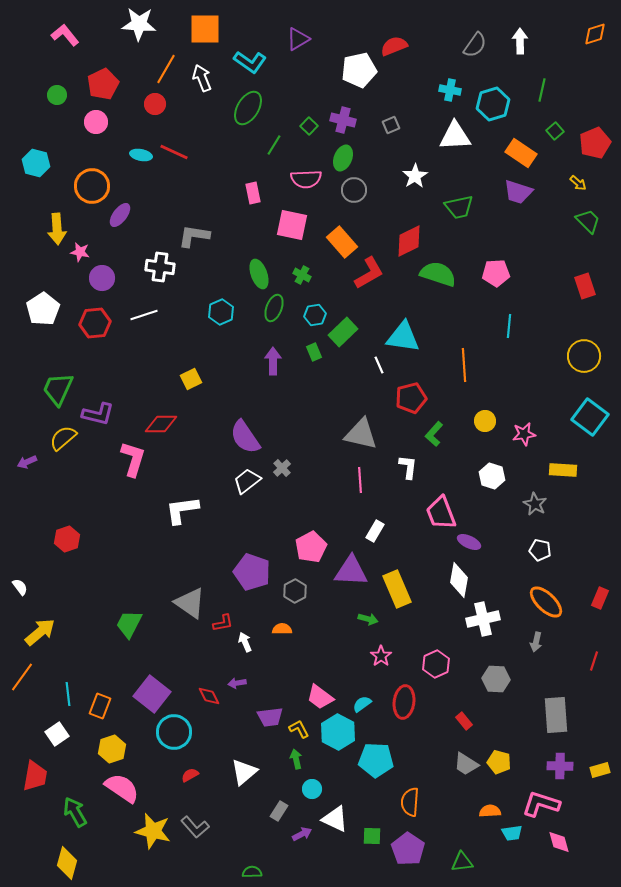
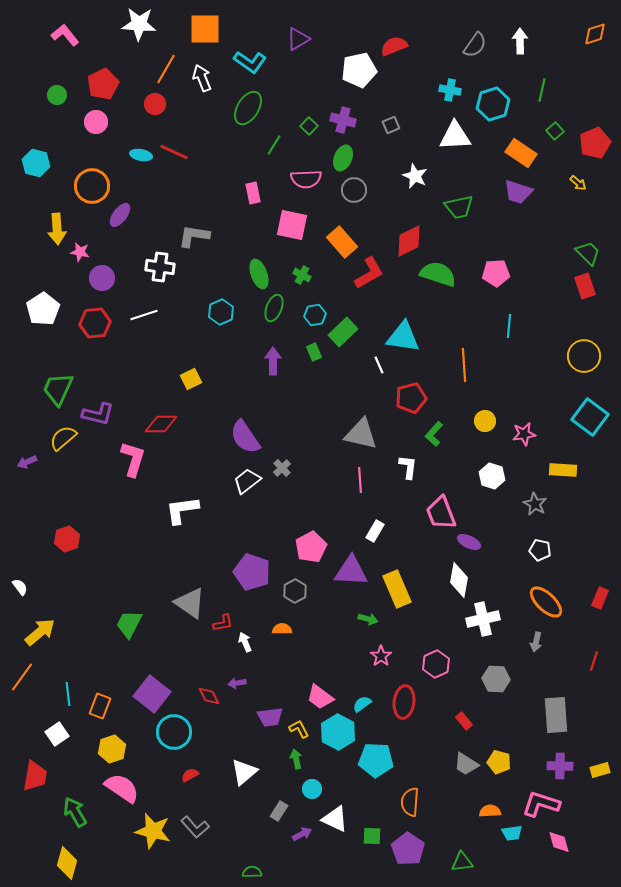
white star at (415, 176): rotated 15 degrees counterclockwise
green trapezoid at (588, 221): moved 32 px down
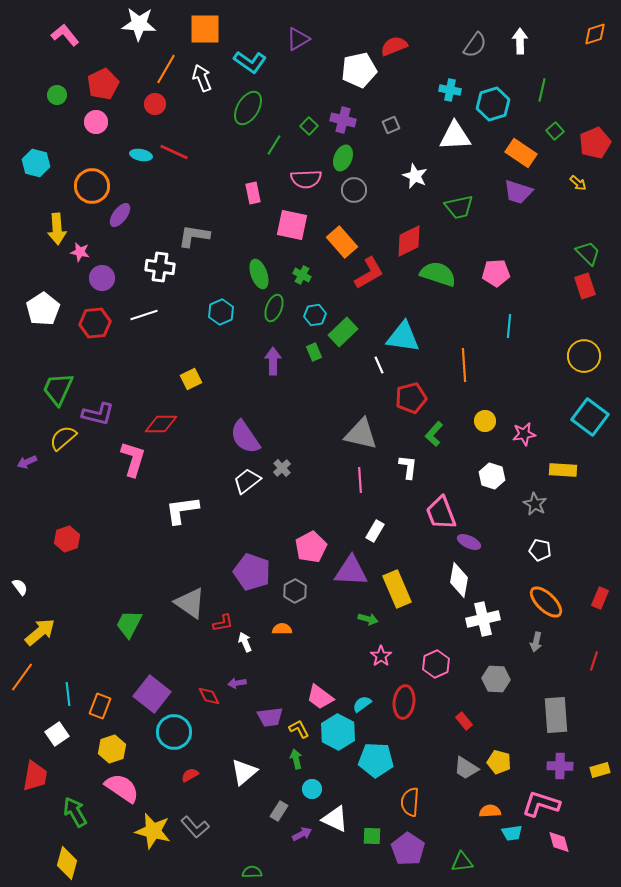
gray trapezoid at (466, 764): moved 4 px down
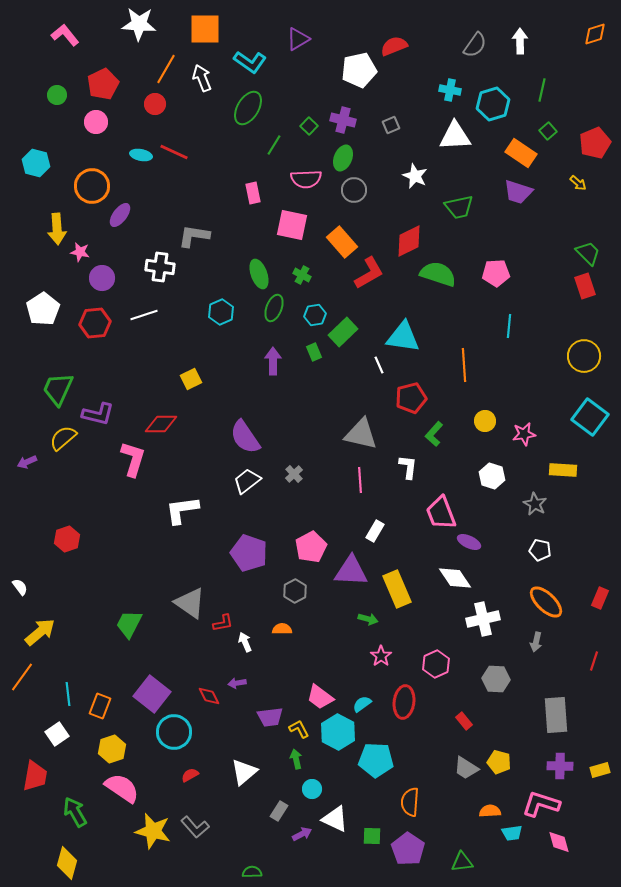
green square at (555, 131): moved 7 px left
gray cross at (282, 468): moved 12 px right, 6 px down
purple pentagon at (252, 572): moved 3 px left, 19 px up
white diamond at (459, 580): moved 4 px left, 2 px up; rotated 44 degrees counterclockwise
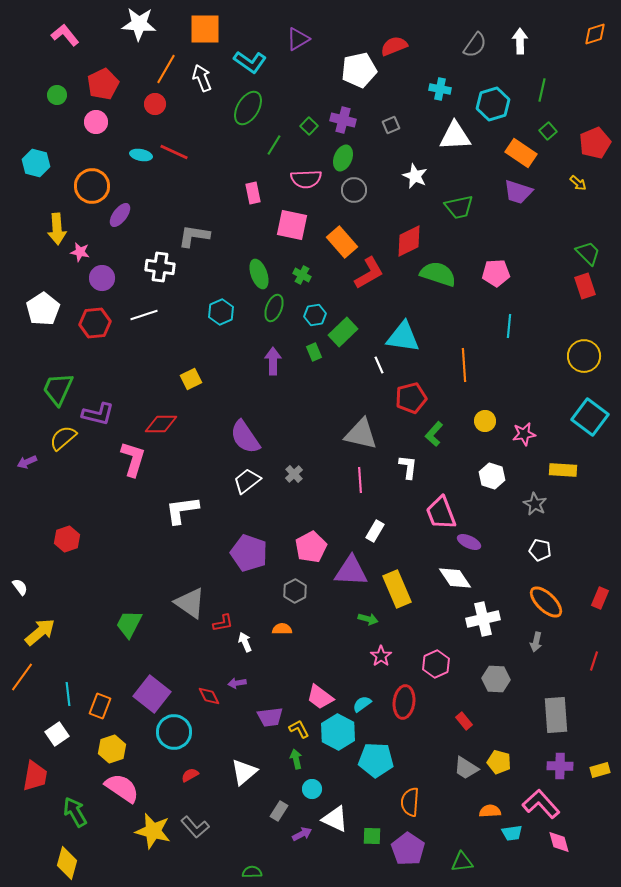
cyan cross at (450, 90): moved 10 px left, 1 px up
pink L-shape at (541, 804): rotated 30 degrees clockwise
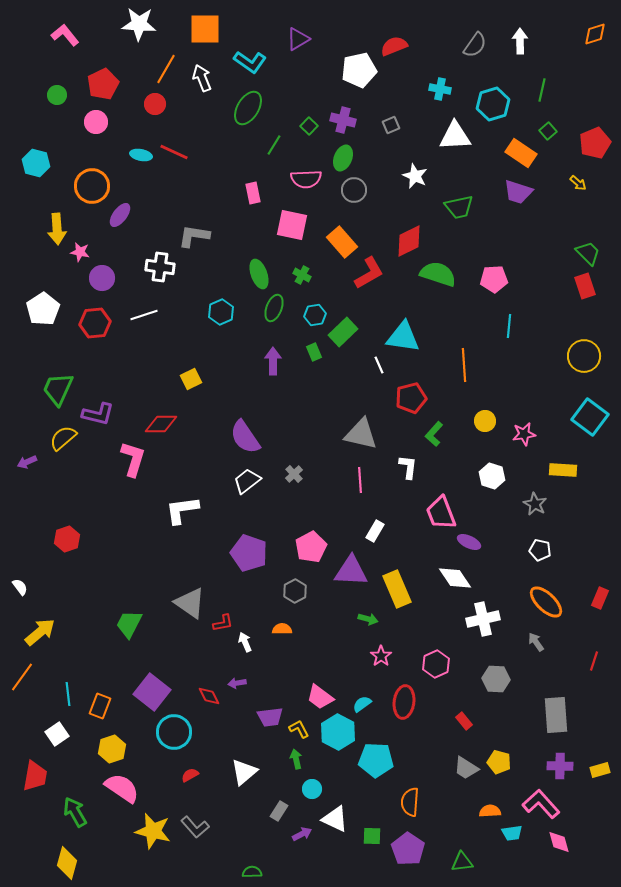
pink pentagon at (496, 273): moved 2 px left, 6 px down
gray arrow at (536, 642): rotated 132 degrees clockwise
purple square at (152, 694): moved 2 px up
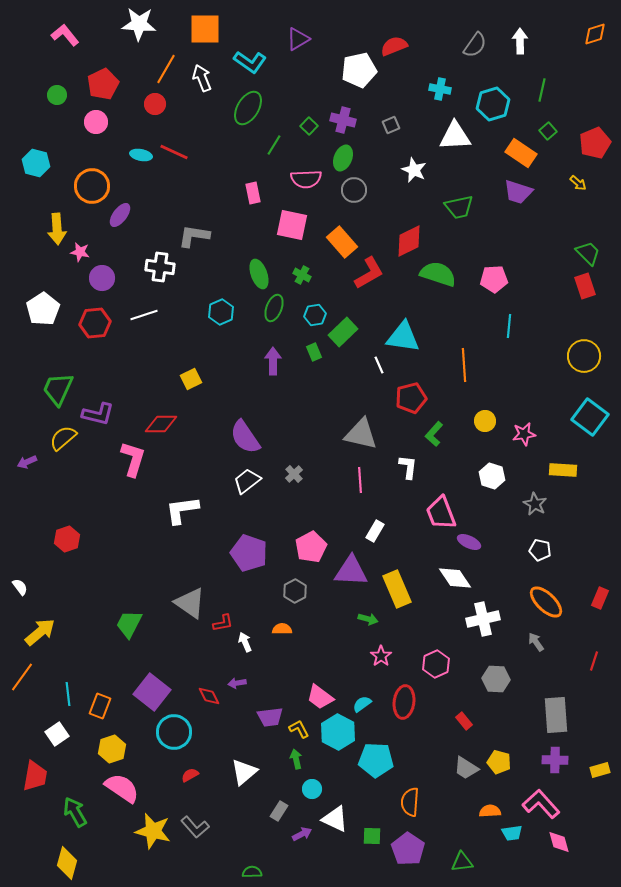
white star at (415, 176): moved 1 px left, 6 px up
purple cross at (560, 766): moved 5 px left, 6 px up
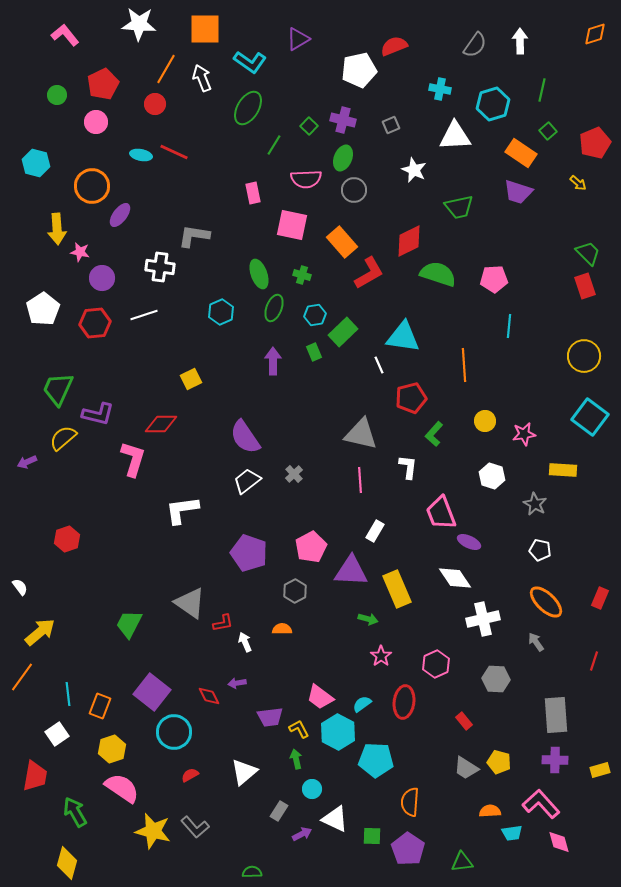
green cross at (302, 275): rotated 12 degrees counterclockwise
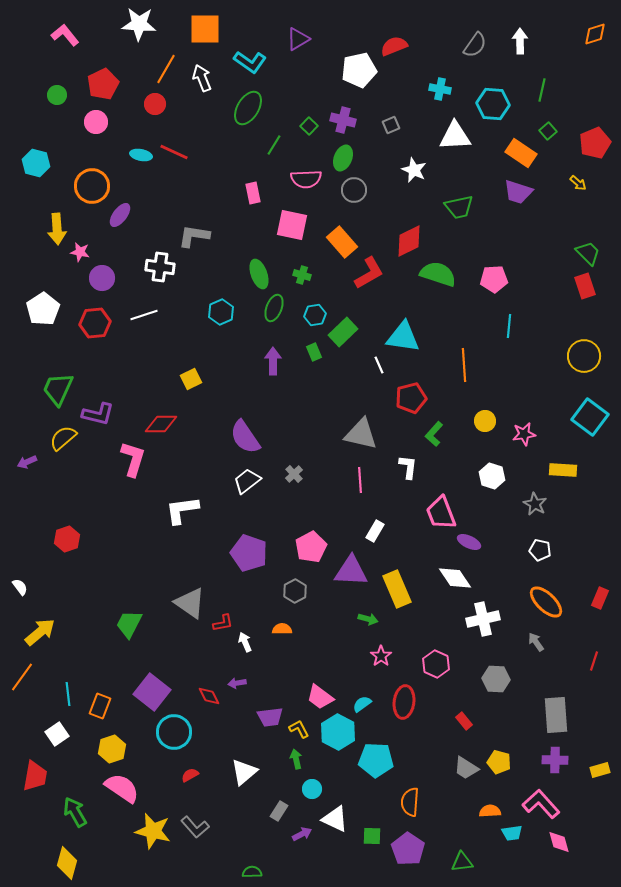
cyan hexagon at (493, 104): rotated 20 degrees clockwise
pink hexagon at (436, 664): rotated 12 degrees counterclockwise
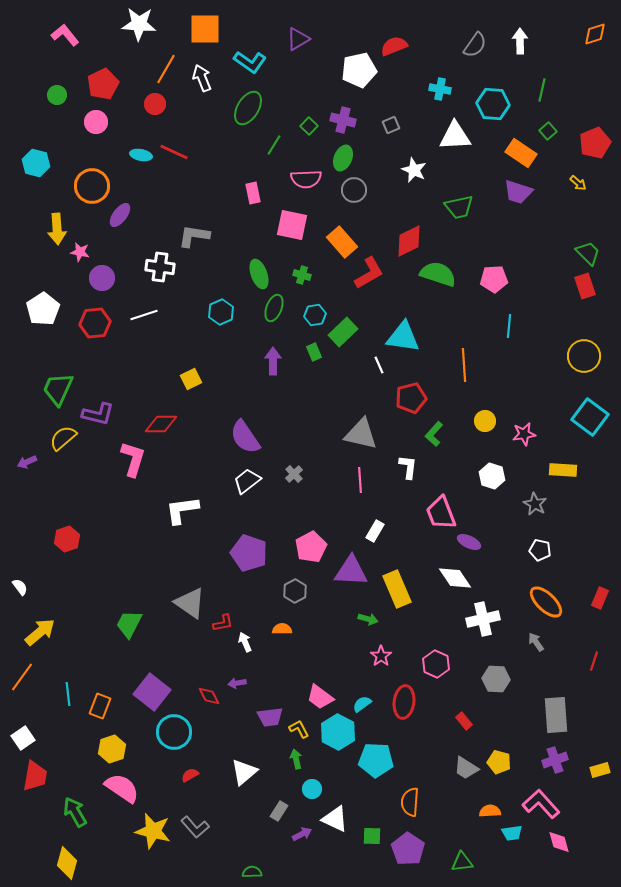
white square at (57, 734): moved 34 px left, 4 px down
purple cross at (555, 760): rotated 20 degrees counterclockwise
